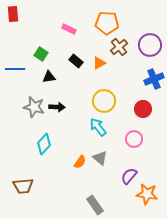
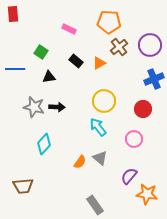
orange pentagon: moved 2 px right, 1 px up
green square: moved 2 px up
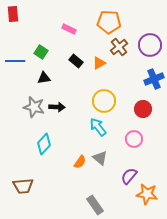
blue line: moved 8 px up
black triangle: moved 5 px left, 1 px down
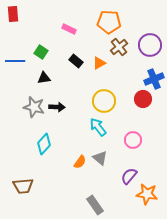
red circle: moved 10 px up
pink circle: moved 1 px left, 1 px down
